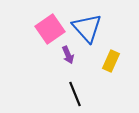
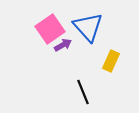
blue triangle: moved 1 px right, 1 px up
purple arrow: moved 5 px left, 10 px up; rotated 96 degrees counterclockwise
black line: moved 8 px right, 2 px up
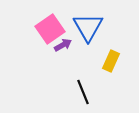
blue triangle: rotated 12 degrees clockwise
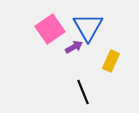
purple arrow: moved 11 px right, 2 px down
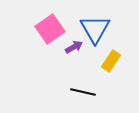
blue triangle: moved 7 px right, 2 px down
yellow rectangle: rotated 10 degrees clockwise
black line: rotated 55 degrees counterclockwise
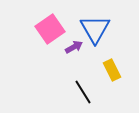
yellow rectangle: moved 1 px right, 9 px down; rotated 60 degrees counterclockwise
black line: rotated 45 degrees clockwise
